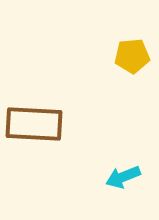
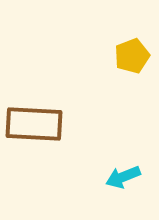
yellow pentagon: rotated 16 degrees counterclockwise
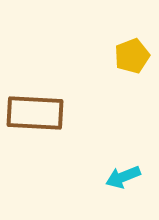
brown rectangle: moved 1 px right, 11 px up
